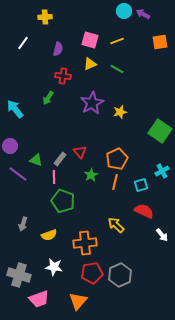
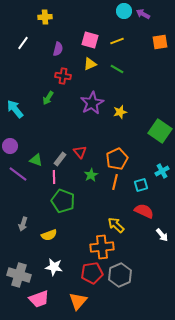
orange cross: moved 17 px right, 4 px down
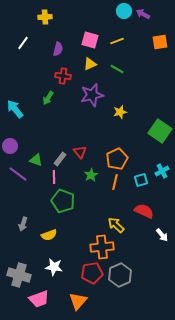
purple star: moved 8 px up; rotated 15 degrees clockwise
cyan square: moved 5 px up
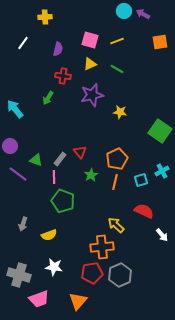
yellow star: rotated 24 degrees clockwise
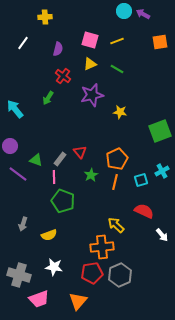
red cross: rotated 28 degrees clockwise
green square: rotated 35 degrees clockwise
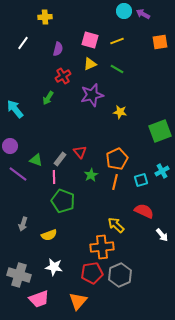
red cross: rotated 21 degrees clockwise
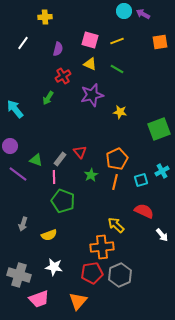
yellow triangle: rotated 48 degrees clockwise
green square: moved 1 px left, 2 px up
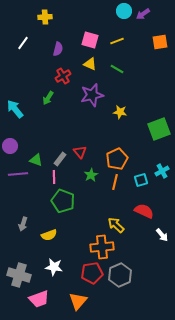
purple arrow: rotated 64 degrees counterclockwise
purple line: rotated 42 degrees counterclockwise
